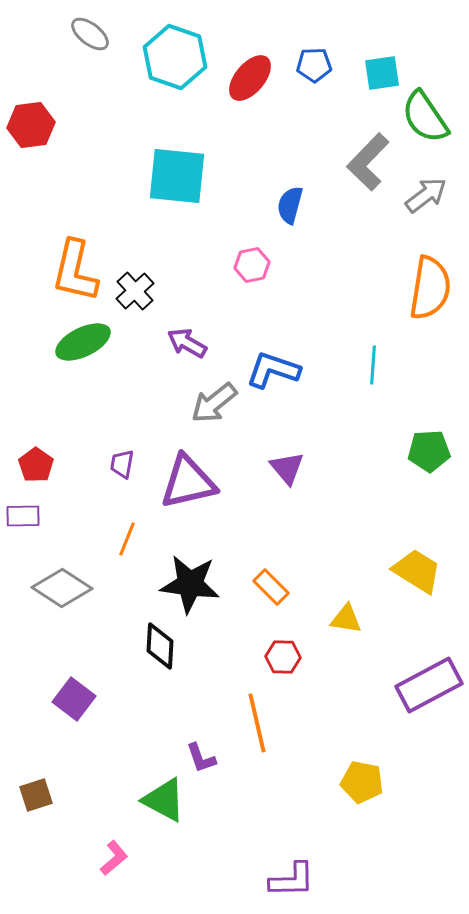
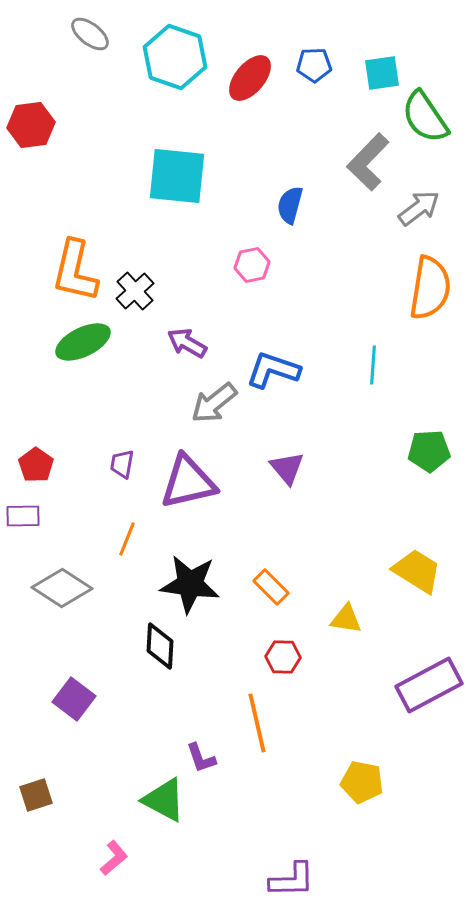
gray arrow at (426, 195): moved 7 px left, 13 px down
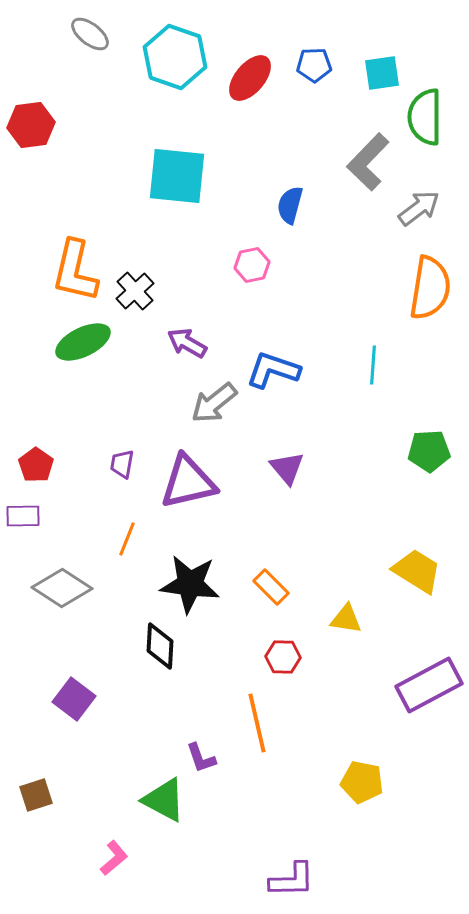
green semicircle at (425, 117): rotated 34 degrees clockwise
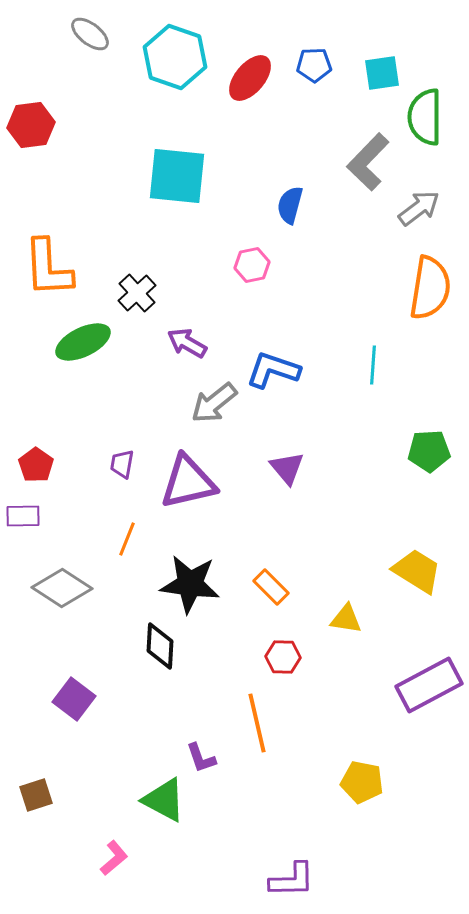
orange L-shape at (75, 271): moved 27 px left, 3 px up; rotated 16 degrees counterclockwise
black cross at (135, 291): moved 2 px right, 2 px down
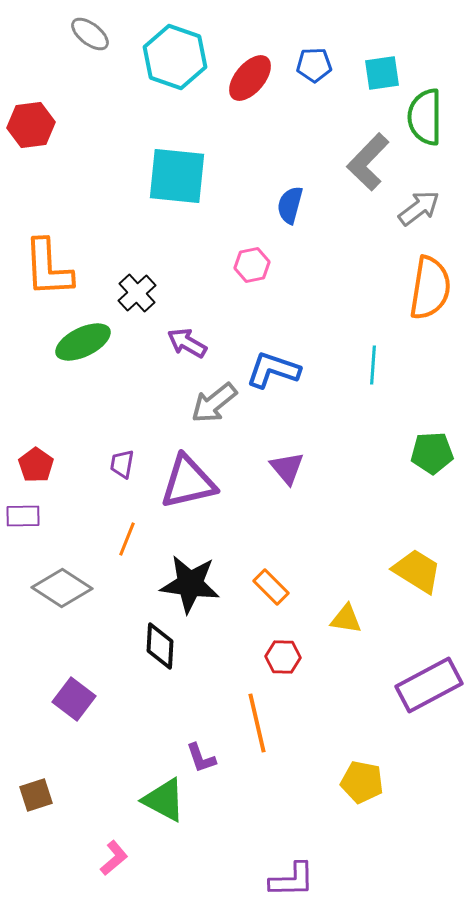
green pentagon at (429, 451): moved 3 px right, 2 px down
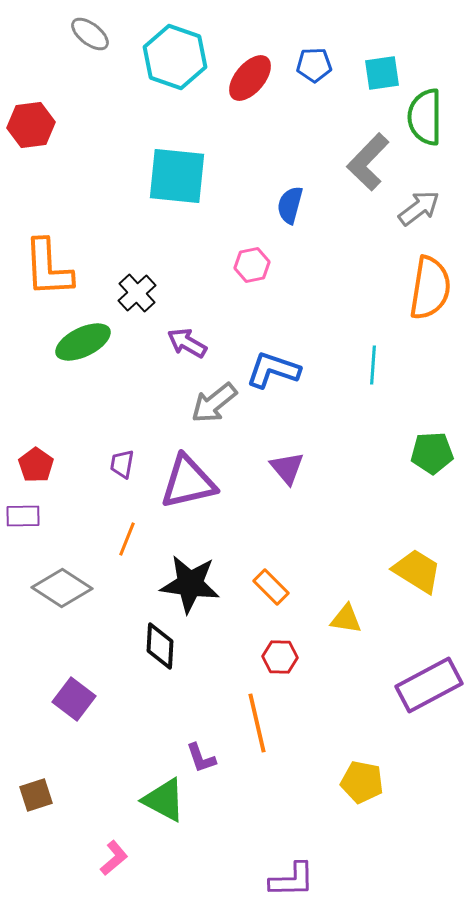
red hexagon at (283, 657): moved 3 px left
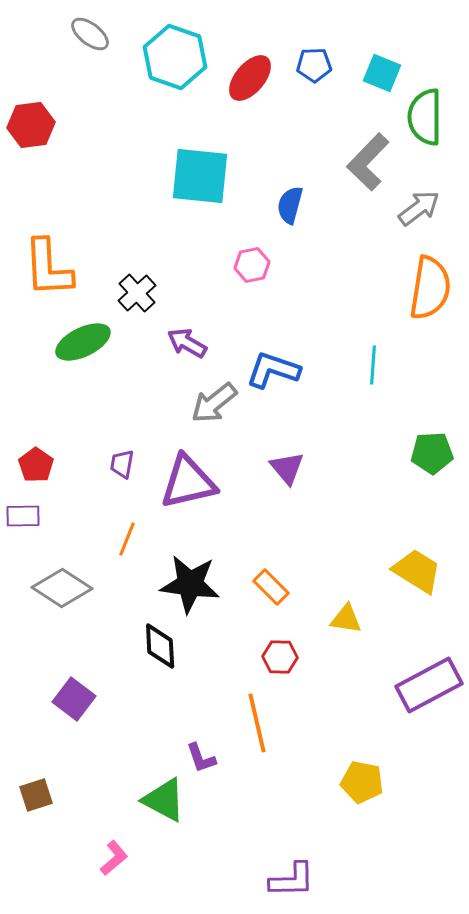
cyan square at (382, 73): rotated 30 degrees clockwise
cyan square at (177, 176): moved 23 px right
black diamond at (160, 646): rotated 6 degrees counterclockwise
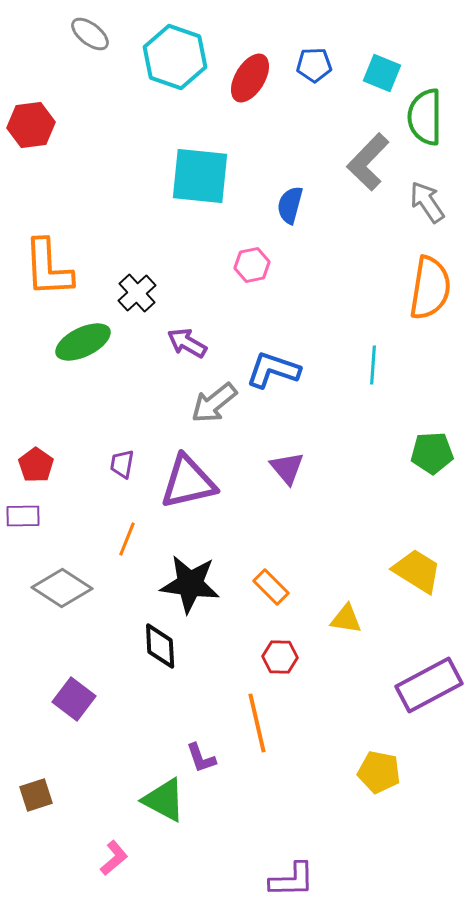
red ellipse at (250, 78): rotated 9 degrees counterclockwise
gray arrow at (419, 208): moved 8 px right, 6 px up; rotated 87 degrees counterclockwise
yellow pentagon at (362, 782): moved 17 px right, 10 px up
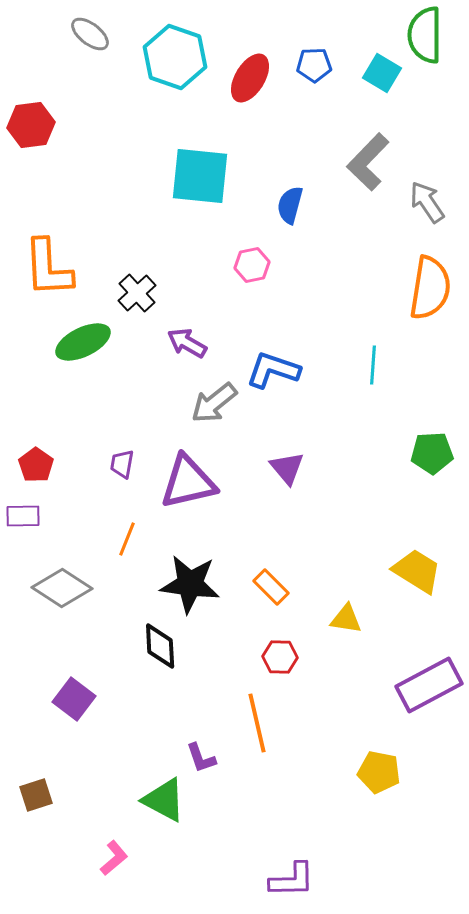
cyan square at (382, 73): rotated 9 degrees clockwise
green semicircle at (425, 117): moved 82 px up
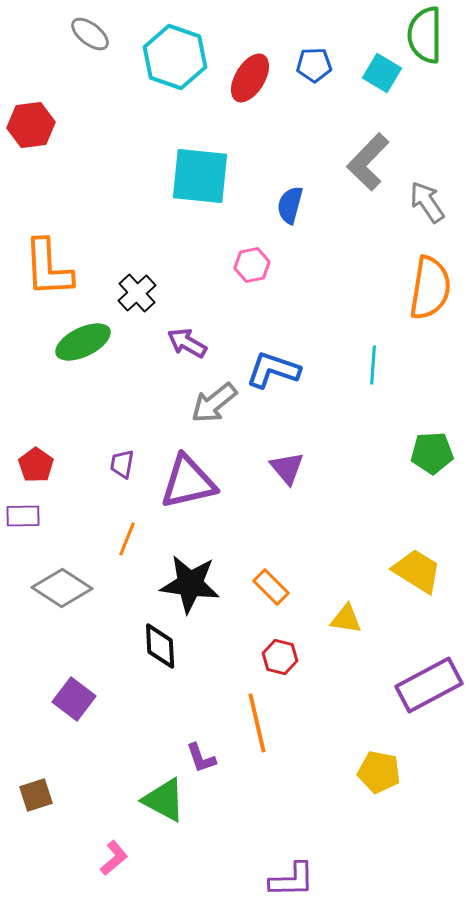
red hexagon at (280, 657): rotated 12 degrees clockwise
